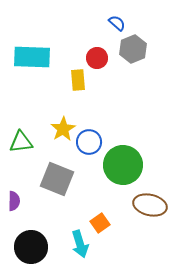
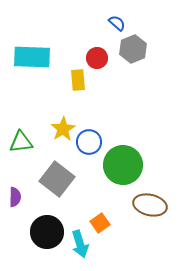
gray square: rotated 16 degrees clockwise
purple semicircle: moved 1 px right, 4 px up
black circle: moved 16 px right, 15 px up
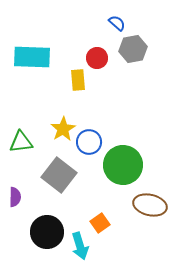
gray hexagon: rotated 12 degrees clockwise
gray square: moved 2 px right, 4 px up
cyan arrow: moved 2 px down
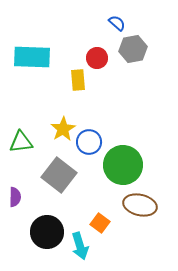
brown ellipse: moved 10 px left
orange square: rotated 18 degrees counterclockwise
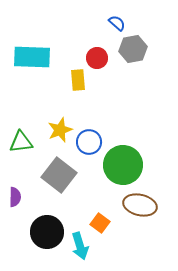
yellow star: moved 3 px left, 1 px down; rotated 10 degrees clockwise
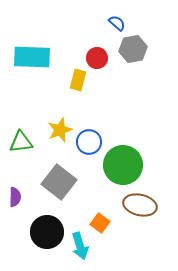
yellow rectangle: rotated 20 degrees clockwise
gray square: moved 7 px down
